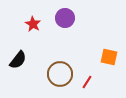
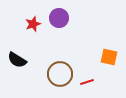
purple circle: moved 6 px left
red star: rotated 21 degrees clockwise
black semicircle: moved 1 px left; rotated 84 degrees clockwise
red line: rotated 40 degrees clockwise
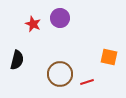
purple circle: moved 1 px right
red star: rotated 28 degrees counterclockwise
black semicircle: rotated 108 degrees counterclockwise
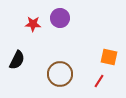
red star: rotated 21 degrees counterclockwise
black semicircle: rotated 12 degrees clockwise
red line: moved 12 px right, 1 px up; rotated 40 degrees counterclockwise
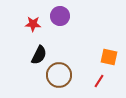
purple circle: moved 2 px up
black semicircle: moved 22 px right, 5 px up
brown circle: moved 1 px left, 1 px down
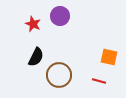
red star: rotated 21 degrees clockwise
black semicircle: moved 3 px left, 2 px down
red line: rotated 72 degrees clockwise
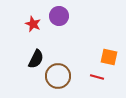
purple circle: moved 1 px left
black semicircle: moved 2 px down
brown circle: moved 1 px left, 1 px down
red line: moved 2 px left, 4 px up
